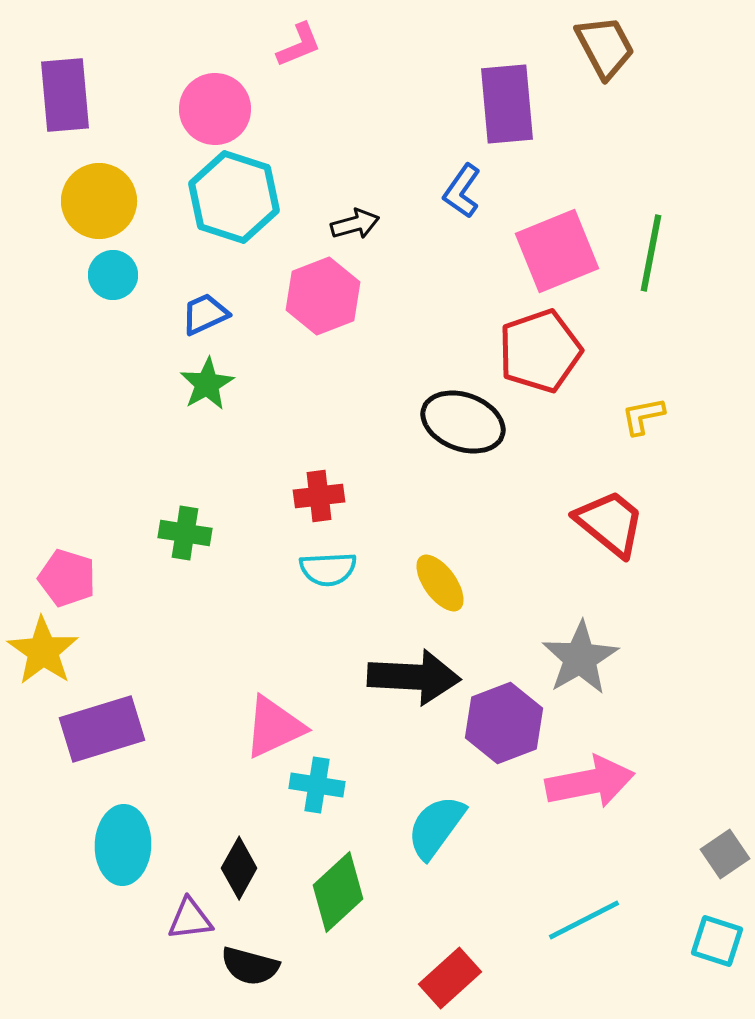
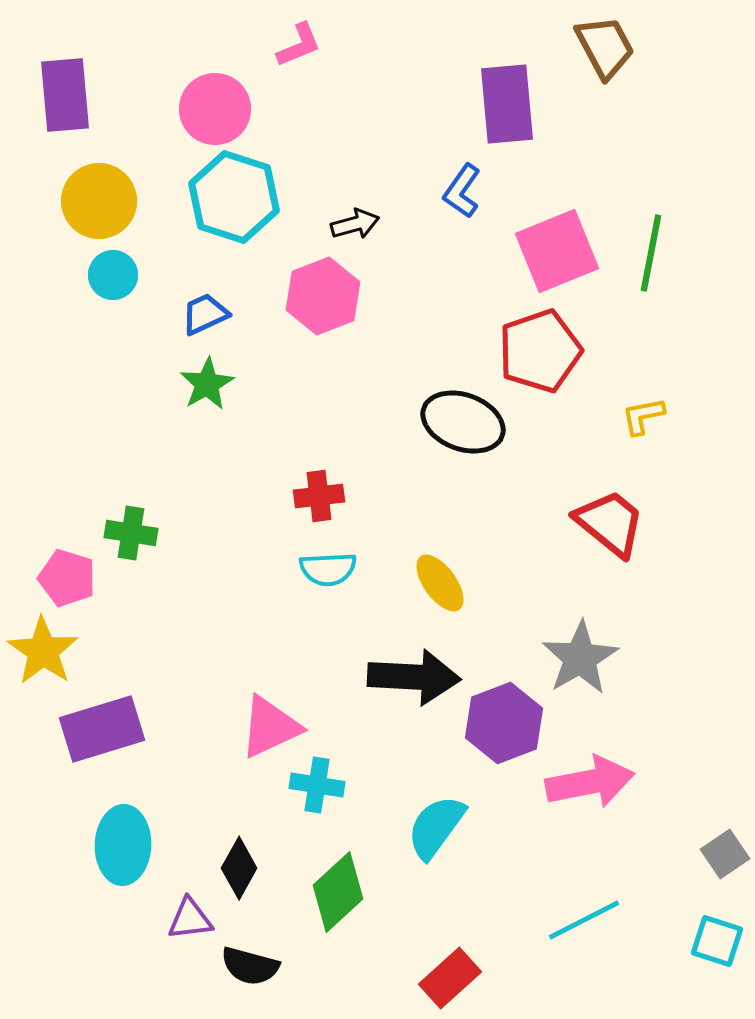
green cross at (185, 533): moved 54 px left
pink triangle at (274, 727): moved 4 px left
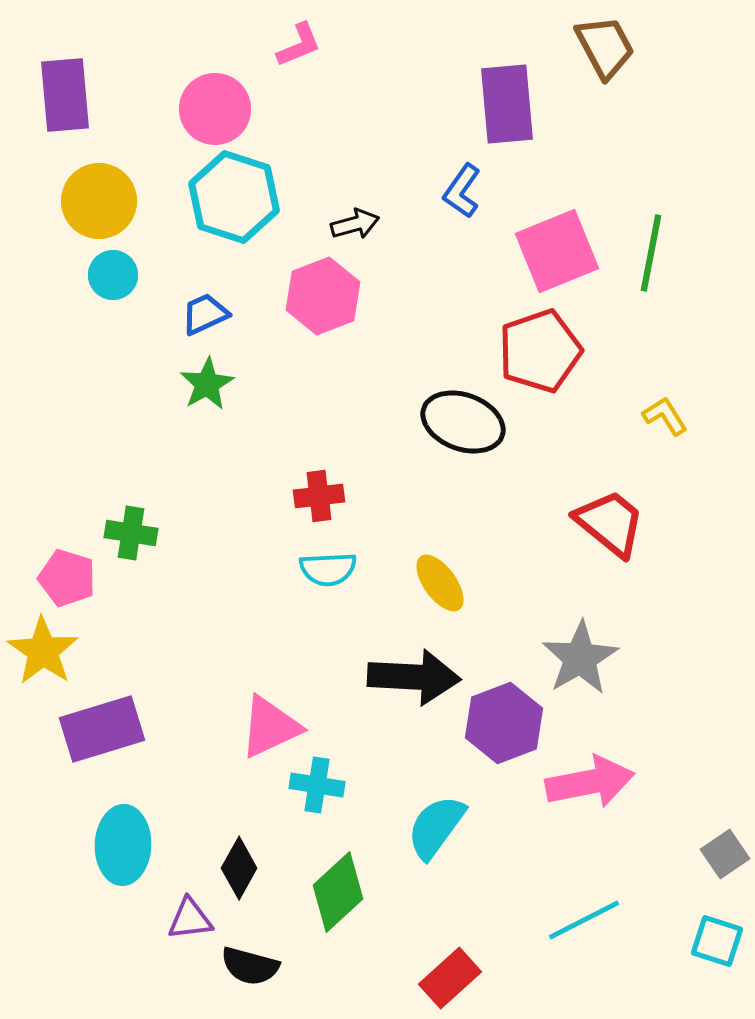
yellow L-shape at (643, 416): moved 22 px right; rotated 69 degrees clockwise
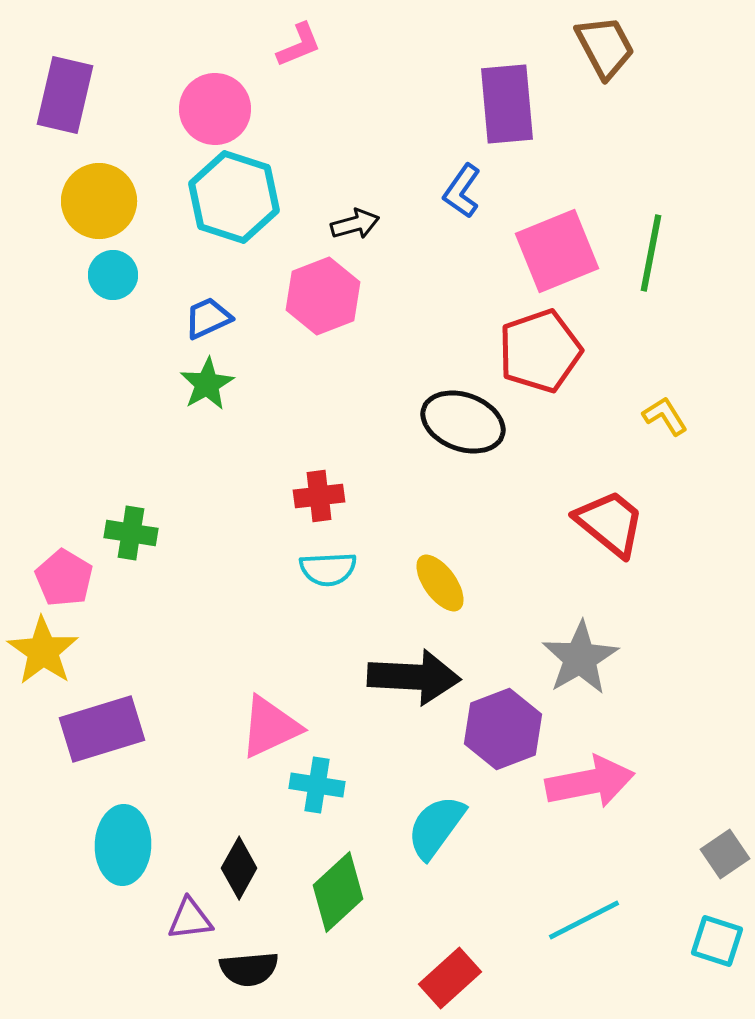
purple rectangle at (65, 95): rotated 18 degrees clockwise
blue trapezoid at (205, 314): moved 3 px right, 4 px down
pink pentagon at (67, 578): moved 3 px left; rotated 14 degrees clockwise
purple hexagon at (504, 723): moved 1 px left, 6 px down
black semicircle at (250, 966): moved 1 px left, 3 px down; rotated 20 degrees counterclockwise
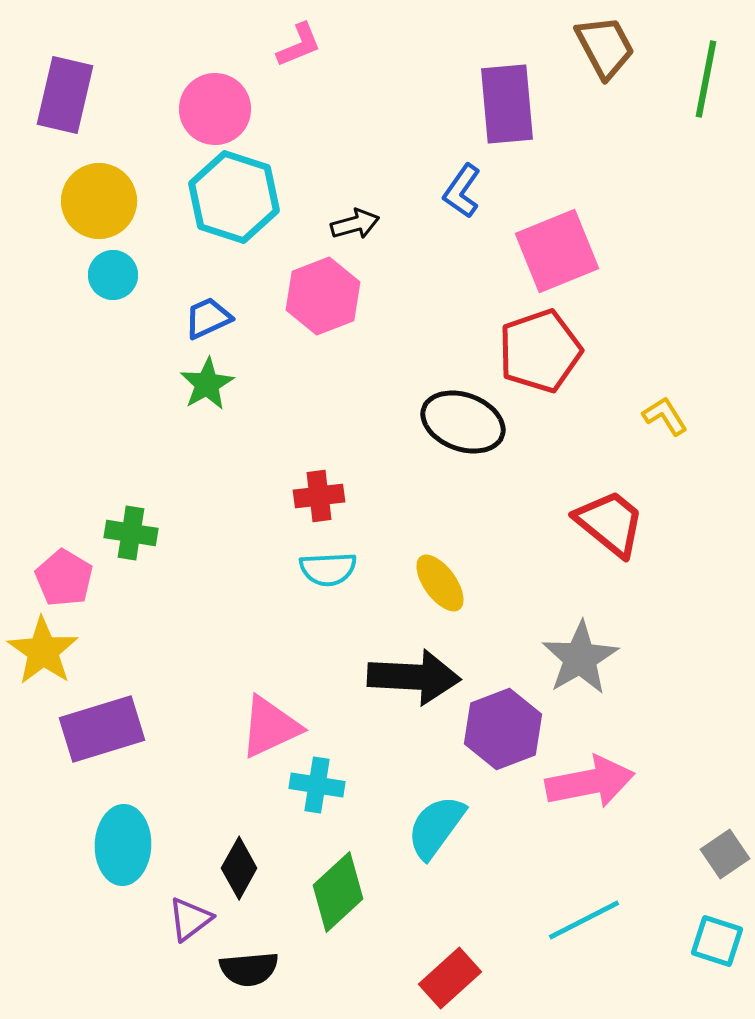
green line at (651, 253): moved 55 px right, 174 px up
purple triangle at (190, 919): rotated 30 degrees counterclockwise
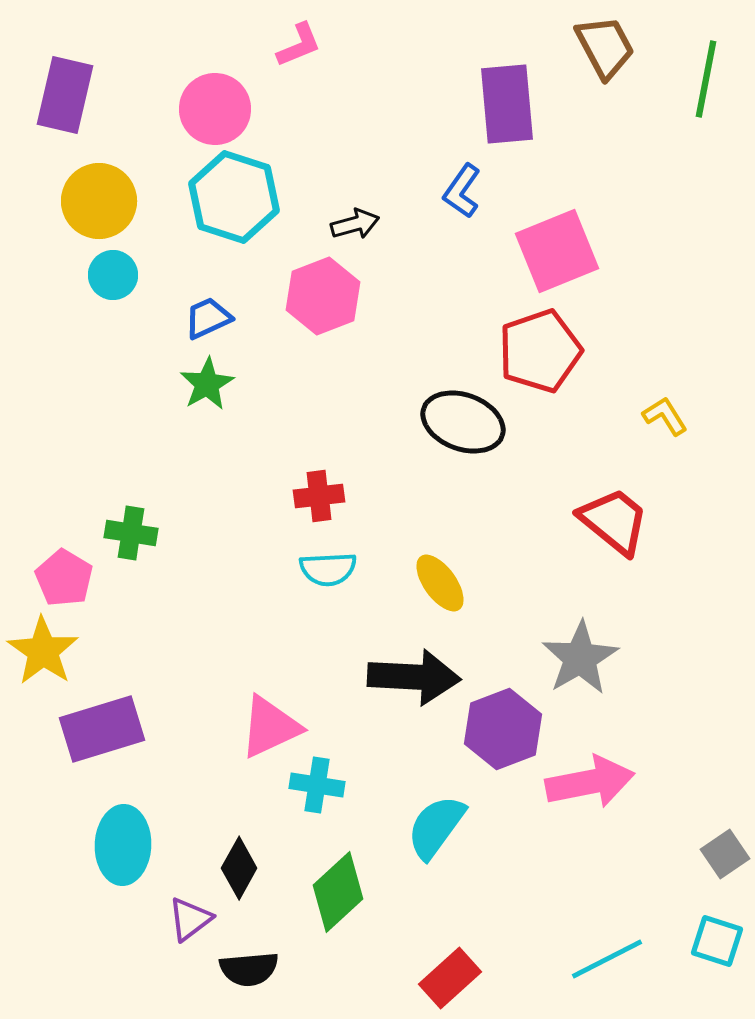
red trapezoid at (610, 523): moved 4 px right, 2 px up
cyan line at (584, 920): moved 23 px right, 39 px down
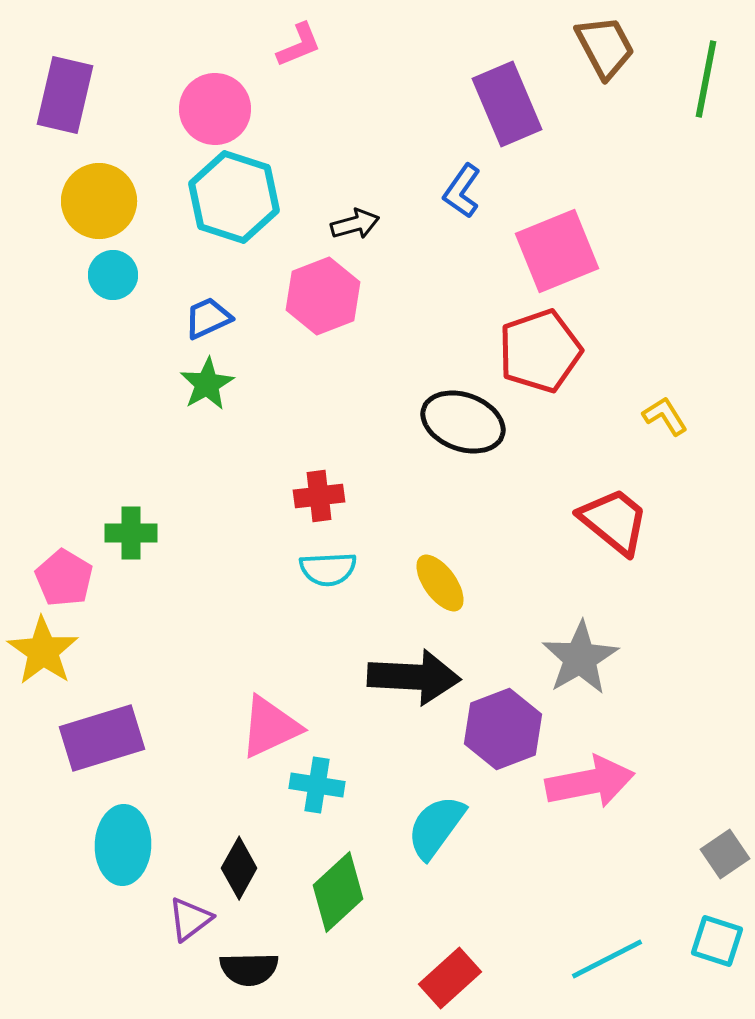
purple rectangle at (507, 104): rotated 18 degrees counterclockwise
green cross at (131, 533): rotated 9 degrees counterclockwise
purple rectangle at (102, 729): moved 9 px down
black semicircle at (249, 969): rotated 4 degrees clockwise
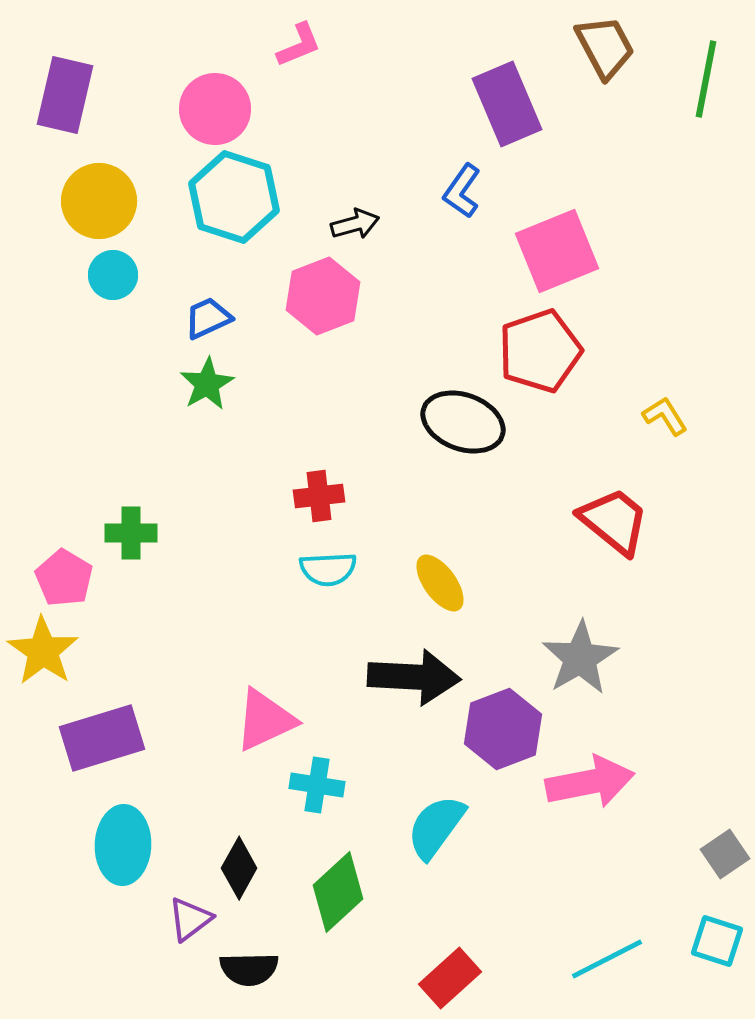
pink triangle at (270, 727): moved 5 px left, 7 px up
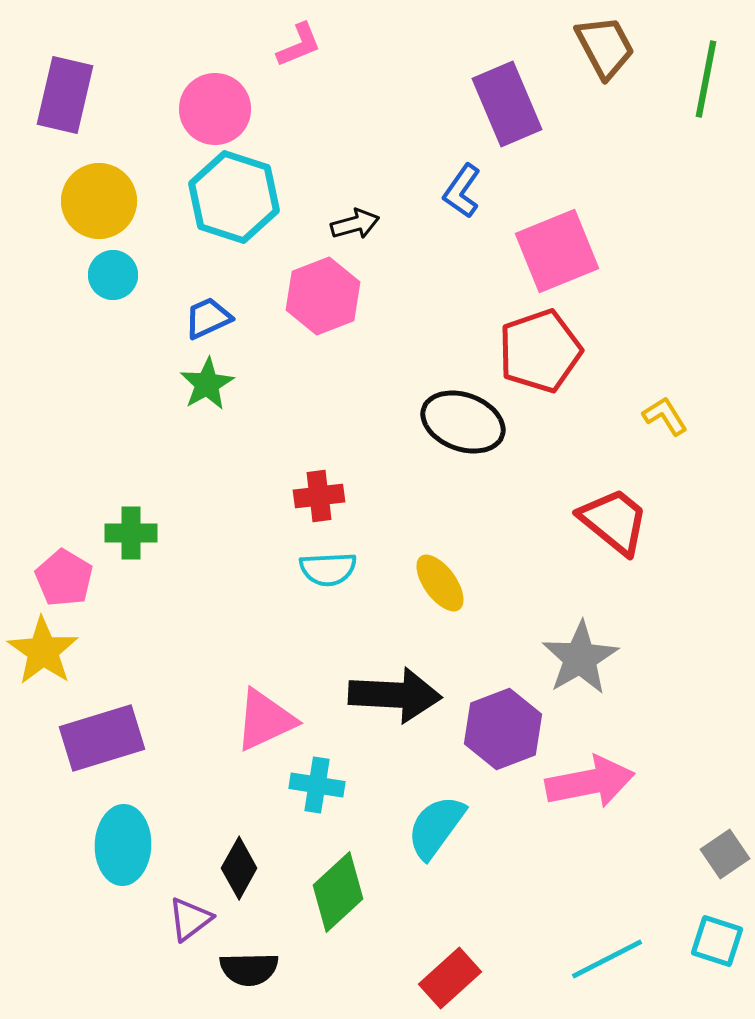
black arrow at (414, 677): moved 19 px left, 18 px down
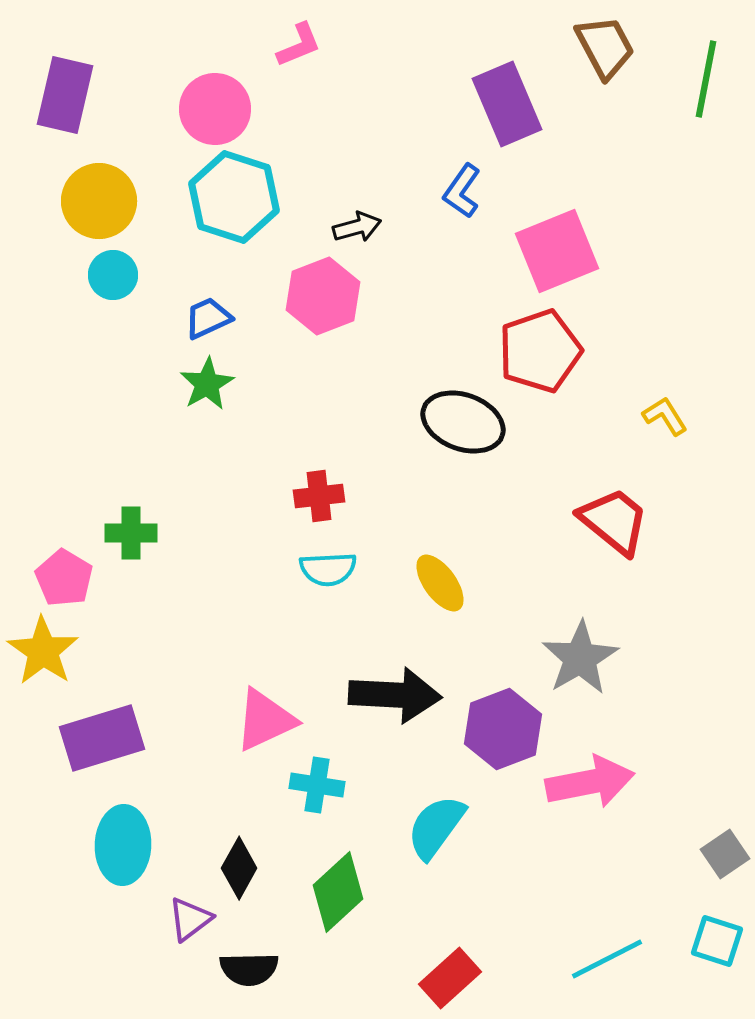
black arrow at (355, 224): moved 2 px right, 3 px down
